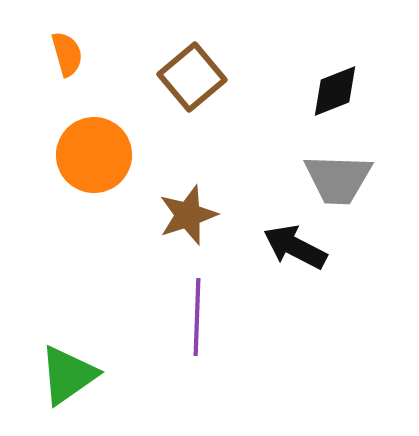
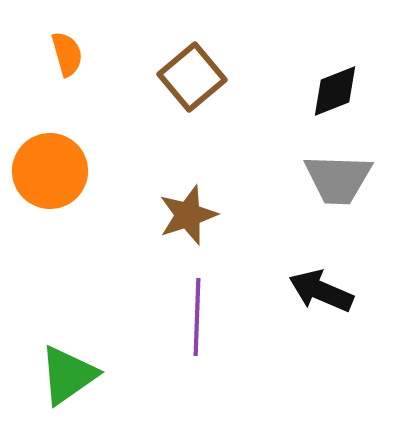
orange circle: moved 44 px left, 16 px down
black arrow: moved 26 px right, 44 px down; rotated 4 degrees counterclockwise
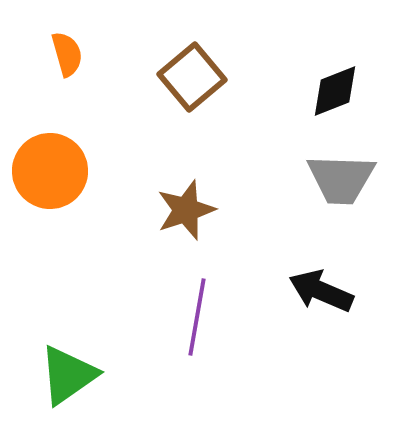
gray trapezoid: moved 3 px right
brown star: moved 2 px left, 5 px up
purple line: rotated 8 degrees clockwise
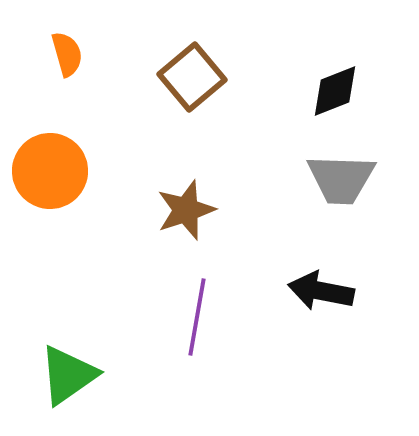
black arrow: rotated 12 degrees counterclockwise
